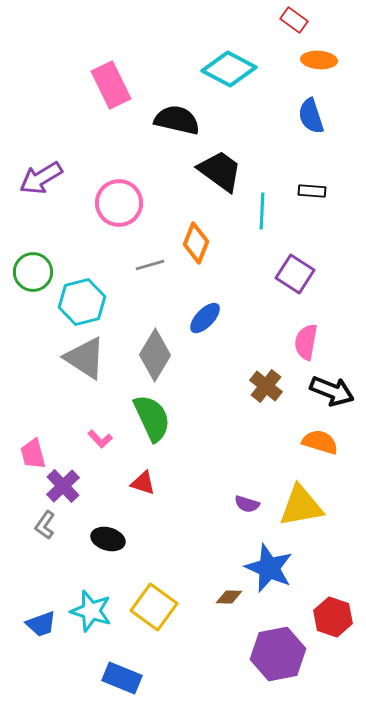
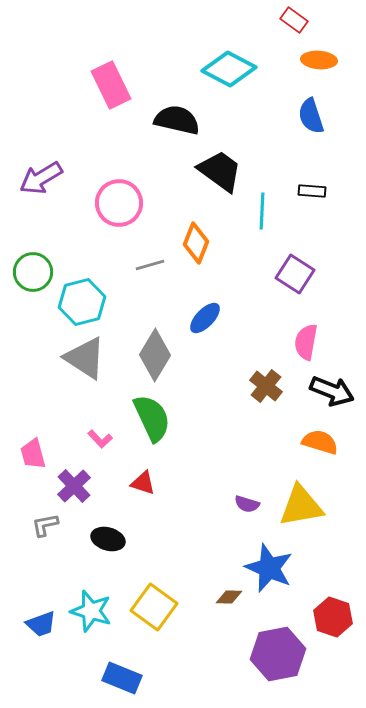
purple cross: moved 11 px right
gray L-shape: rotated 44 degrees clockwise
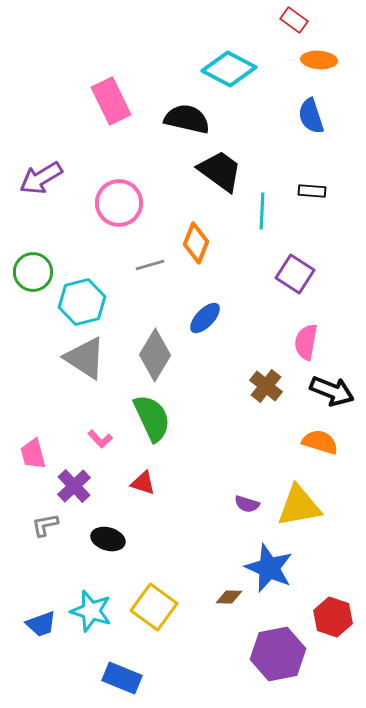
pink rectangle: moved 16 px down
black semicircle: moved 10 px right, 1 px up
yellow triangle: moved 2 px left
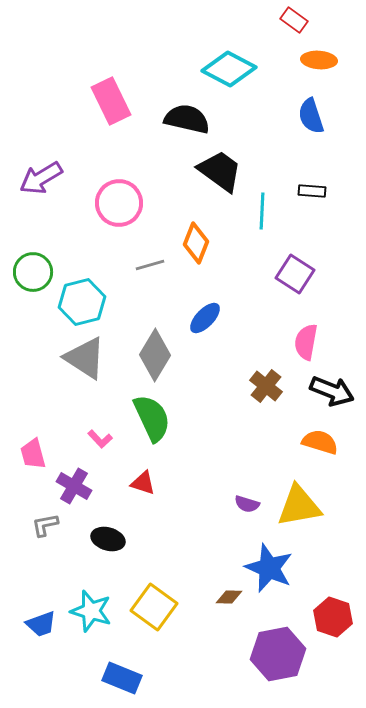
purple cross: rotated 16 degrees counterclockwise
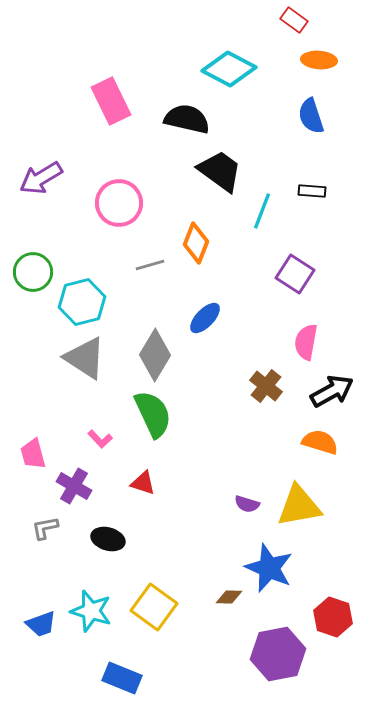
cyan line: rotated 18 degrees clockwise
black arrow: rotated 51 degrees counterclockwise
green semicircle: moved 1 px right, 4 px up
gray L-shape: moved 3 px down
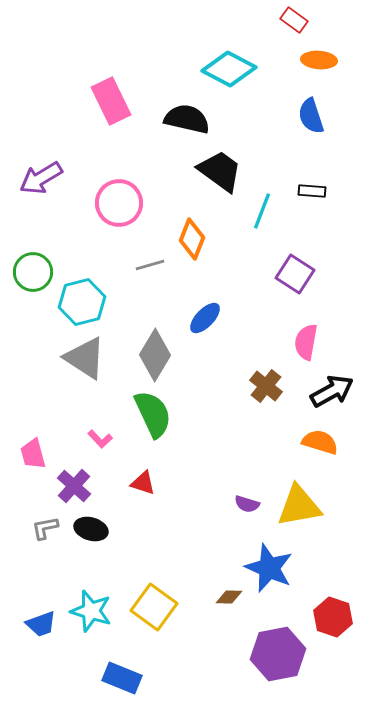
orange diamond: moved 4 px left, 4 px up
purple cross: rotated 12 degrees clockwise
black ellipse: moved 17 px left, 10 px up
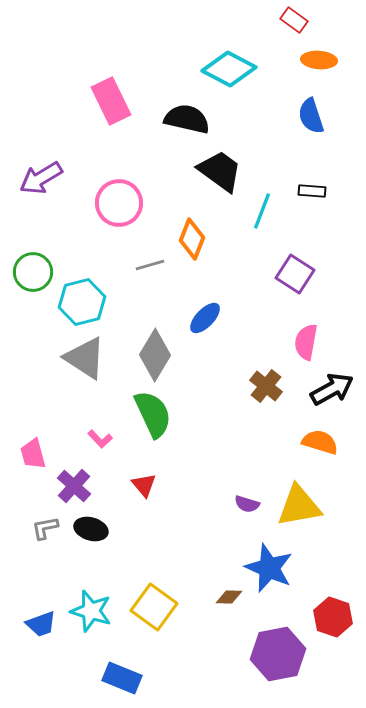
black arrow: moved 2 px up
red triangle: moved 1 px right, 2 px down; rotated 32 degrees clockwise
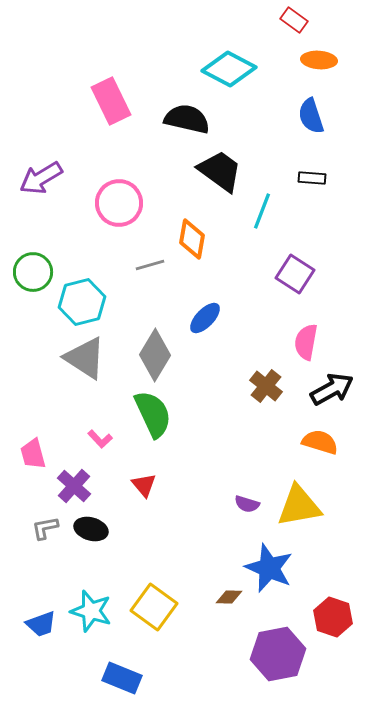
black rectangle: moved 13 px up
orange diamond: rotated 12 degrees counterclockwise
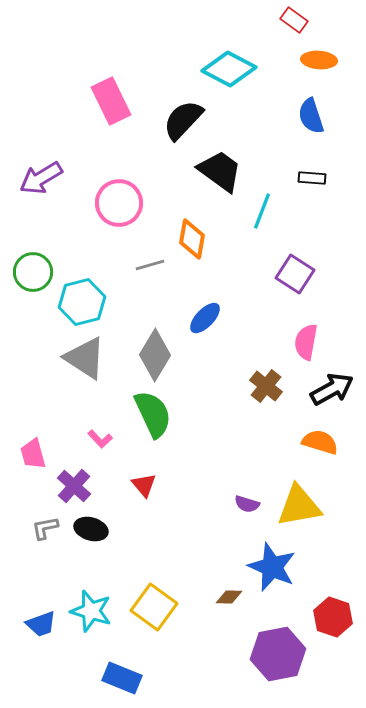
black semicircle: moved 4 px left, 1 px down; rotated 60 degrees counterclockwise
blue star: moved 3 px right, 1 px up
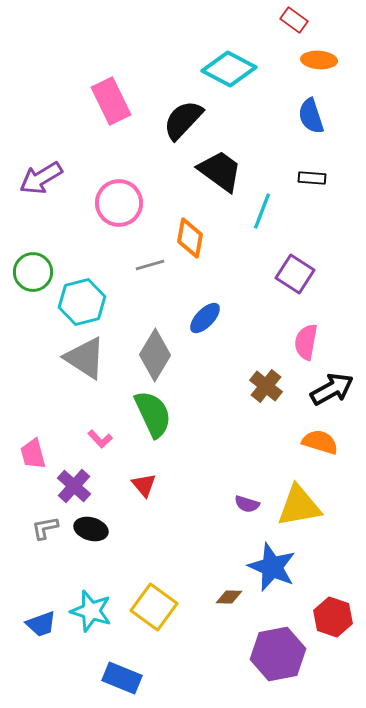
orange diamond: moved 2 px left, 1 px up
